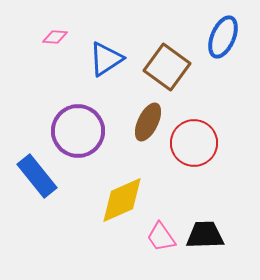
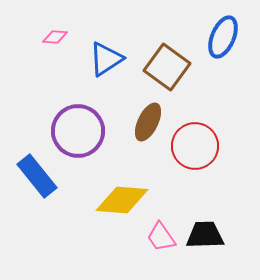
red circle: moved 1 px right, 3 px down
yellow diamond: rotated 28 degrees clockwise
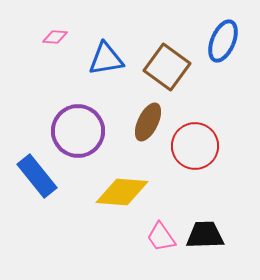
blue ellipse: moved 4 px down
blue triangle: rotated 24 degrees clockwise
yellow diamond: moved 8 px up
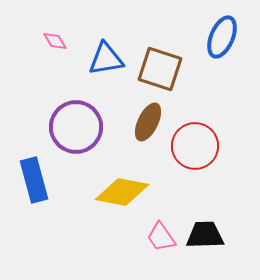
pink diamond: moved 4 px down; rotated 55 degrees clockwise
blue ellipse: moved 1 px left, 4 px up
brown square: moved 7 px left, 2 px down; rotated 18 degrees counterclockwise
purple circle: moved 2 px left, 4 px up
blue rectangle: moved 3 px left, 4 px down; rotated 24 degrees clockwise
yellow diamond: rotated 6 degrees clockwise
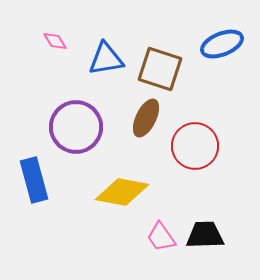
blue ellipse: moved 7 px down; rotated 45 degrees clockwise
brown ellipse: moved 2 px left, 4 px up
